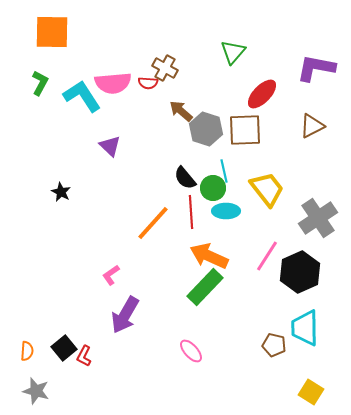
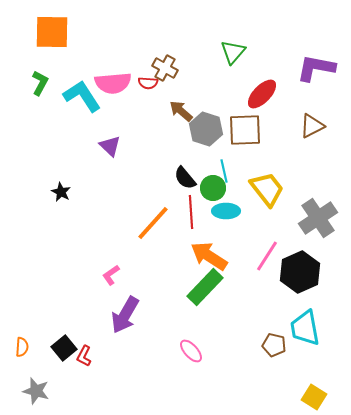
orange arrow: rotated 9 degrees clockwise
cyan trapezoid: rotated 9 degrees counterclockwise
orange semicircle: moved 5 px left, 4 px up
yellow square: moved 3 px right, 5 px down
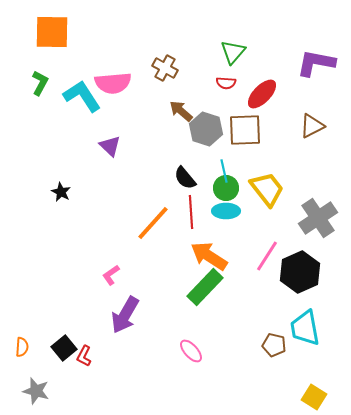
purple L-shape: moved 5 px up
red semicircle: moved 78 px right
green circle: moved 13 px right
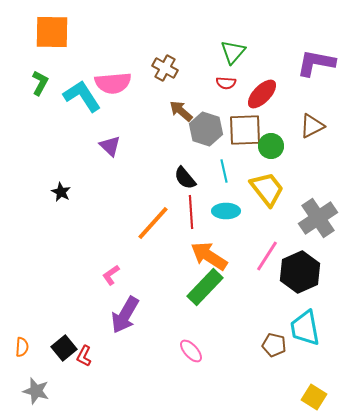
green circle: moved 45 px right, 42 px up
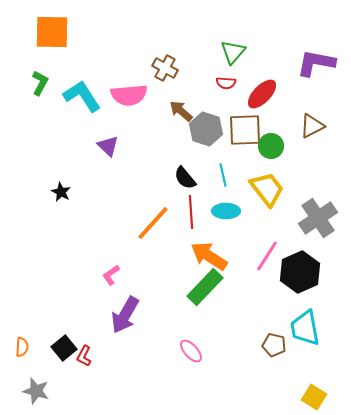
pink semicircle: moved 16 px right, 12 px down
purple triangle: moved 2 px left
cyan line: moved 1 px left, 4 px down
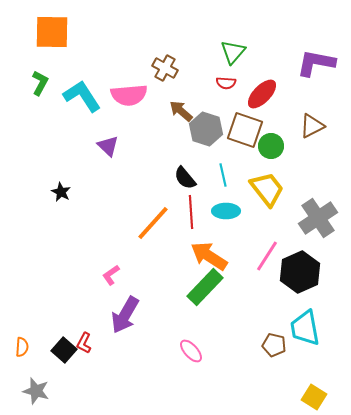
brown square: rotated 21 degrees clockwise
black square: moved 2 px down; rotated 10 degrees counterclockwise
red L-shape: moved 13 px up
